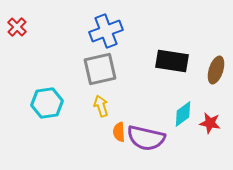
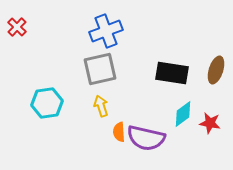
black rectangle: moved 12 px down
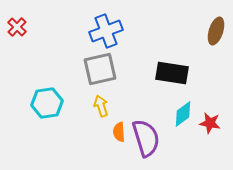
brown ellipse: moved 39 px up
purple semicircle: rotated 120 degrees counterclockwise
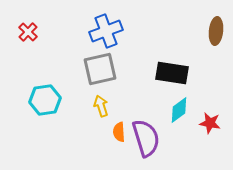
red cross: moved 11 px right, 5 px down
brown ellipse: rotated 12 degrees counterclockwise
cyan hexagon: moved 2 px left, 3 px up
cyan diamond: moved 4 px left, 4 px up
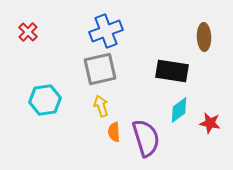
brown ellipse: moved 12 px left, 6 px down; rotated 8 degrees counterclockwise
black rectangle: moved 2 px up
orange semicircle: moved 5 px left
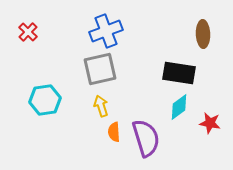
brown ellipse: moved 1 px left, 3 px up
black rectangle: moved 7 px right, 2 px down
cyan diamond: moved 3 px up
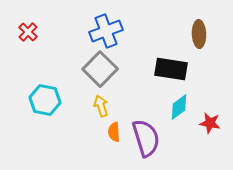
brown ellipse: moved 4 px left
gray square: rotated 32 degrees counterclockwise
black rectangle: moved 8 px left, 4 px up
cyan hexagon: rotated 20 degrees clockwise
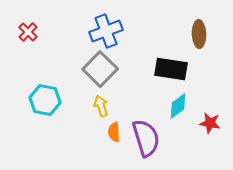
cyan diamond: moved 1 px left, 1 px up
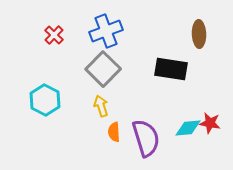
red cross: moved 26 px right, 3 px down
gray square: moved 3 px right
cyan hexagon: rotated 16 degrees clockwise
cyan diamond: moved 10 px right, 22 px down; rotated 32 degrees clockwise
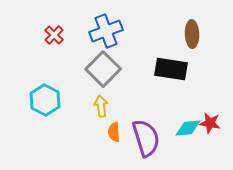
brown ellipse: moved 7 px left
yellow arrow: rotated 10 degrees clockwise
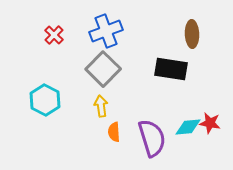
cyan diamond: moved 1 px up
purple semicircle: moved 6 px right
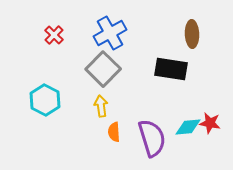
blue cross: moved 4 px right, 2 px down; rotated 8 degrees counterclockwise
